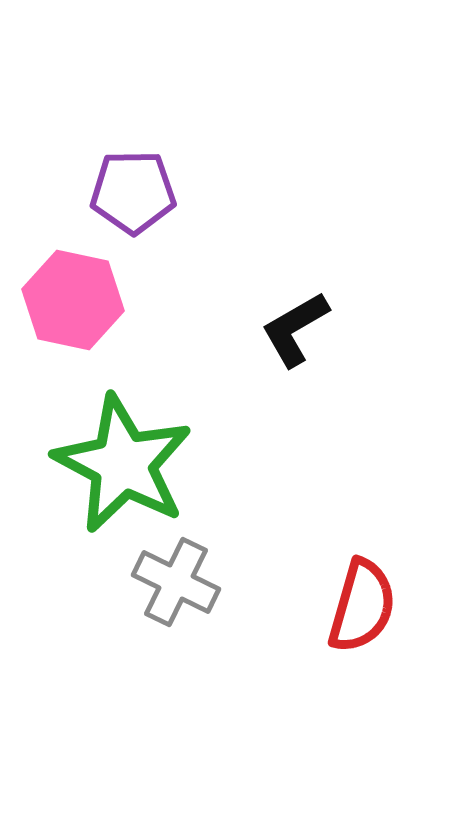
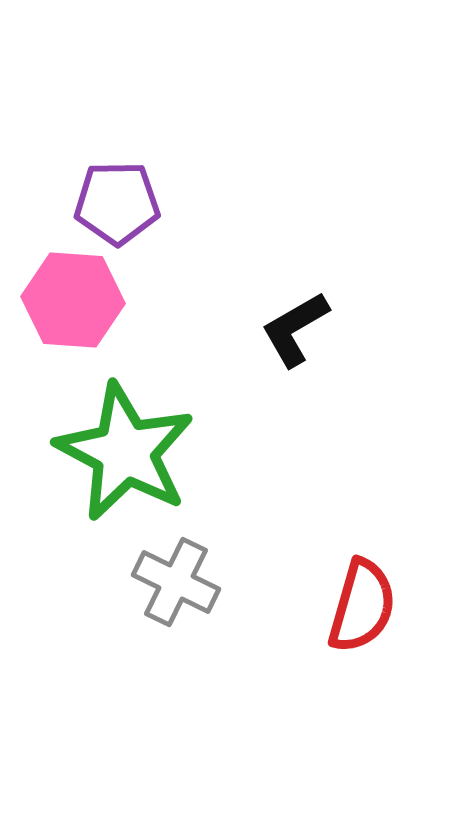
purple pentagon: moved 16 px left, 11 px down
pink hexagon: rotated 8 degrees counterclockwise
green star: moved 2 px right, 12 px up
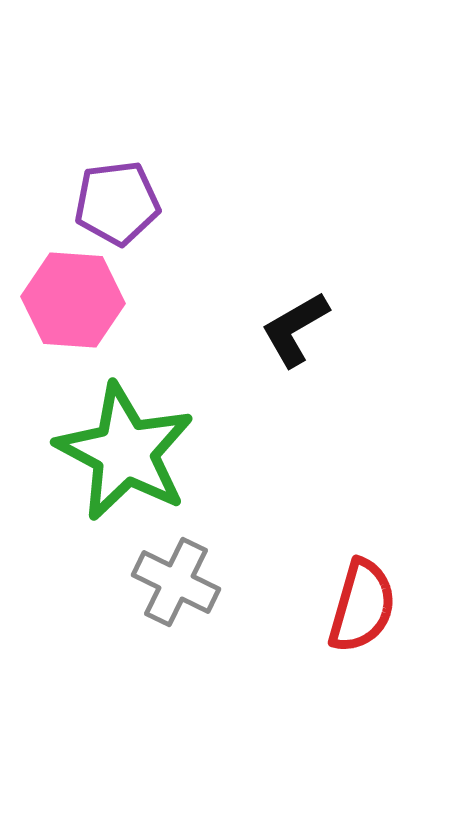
purple pentagon: rotated 6 degrees counterclockwise
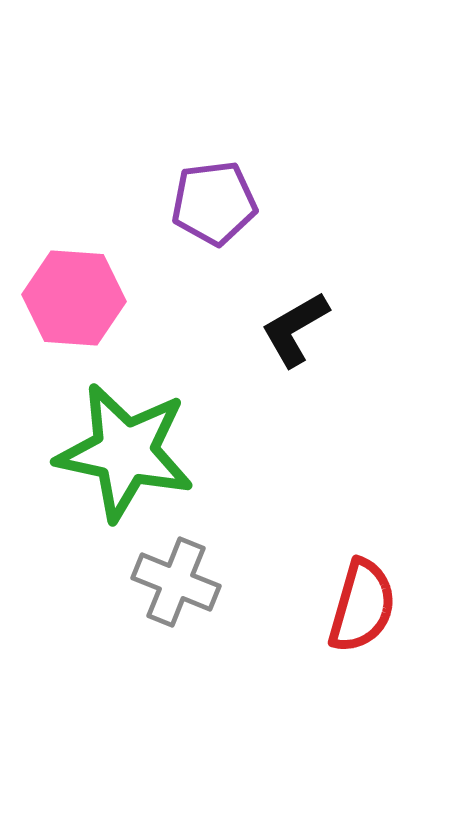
purple pentagon: moved 97 px right
pink hexagon: moved 1 px right, 2 px up
green star: rotated 16 degrees counterclockwise
gray cross: rotated 4 degrees counterclockwise
